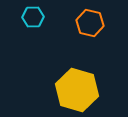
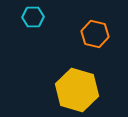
orange hexagon: moved 5 px right, 11 px down
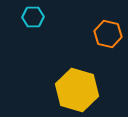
orange hexagon: moved 13 px right
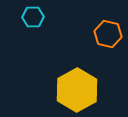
yellow hexagon: rotated 15 degrees clockwise
